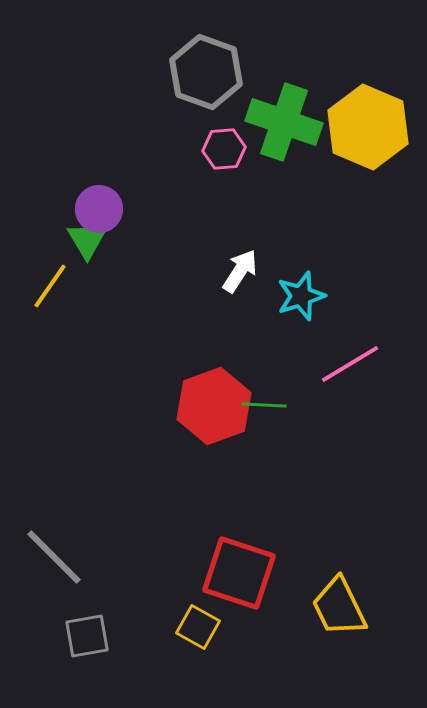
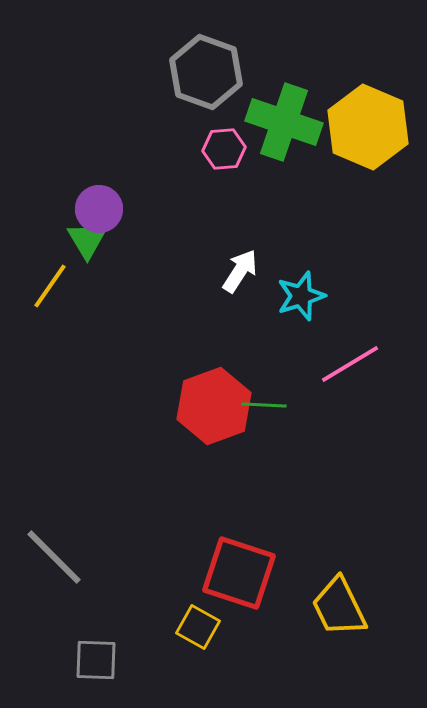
gray square: moved 9 px right, 24 px down; rotated 12 degrees clockwise
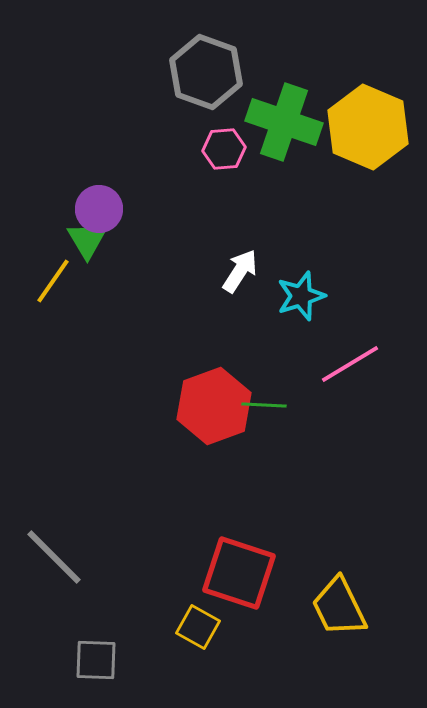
yellow line: moved 3 px right, 5 px up
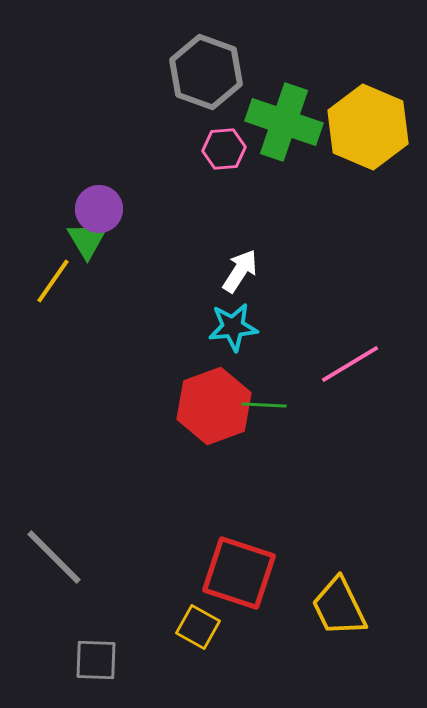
cyan star: moved 68 px left, 31 px down; rotated 12 degrees clockwise
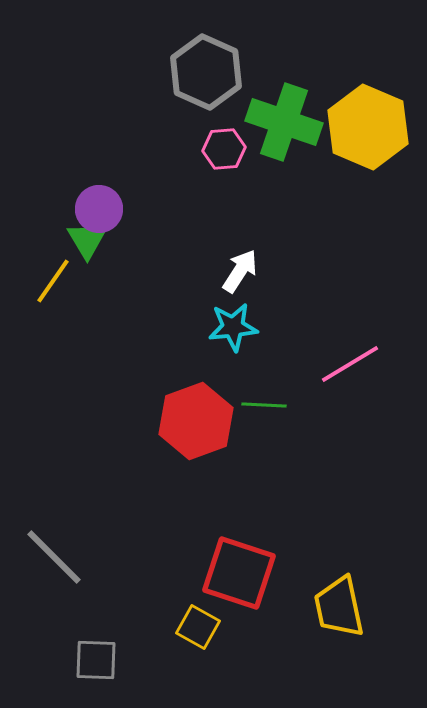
gray hexagon: rotated 4 degrees clockwise
red hexagon: moved 18 px left, 15 px down
yellow trapezoid: rotated 14 degrees clockwise
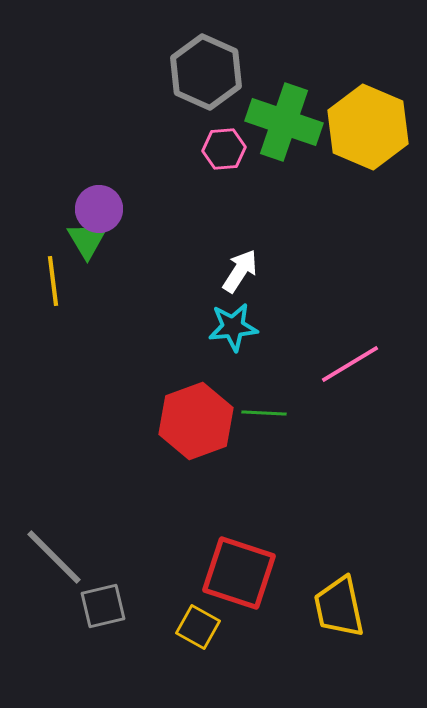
yellow line: rotated 42 degrees counterclockwise
green line: moved 8 px down
gray square: moved 7 px right, 54 px up; rotated 15 degrees counterclockwise
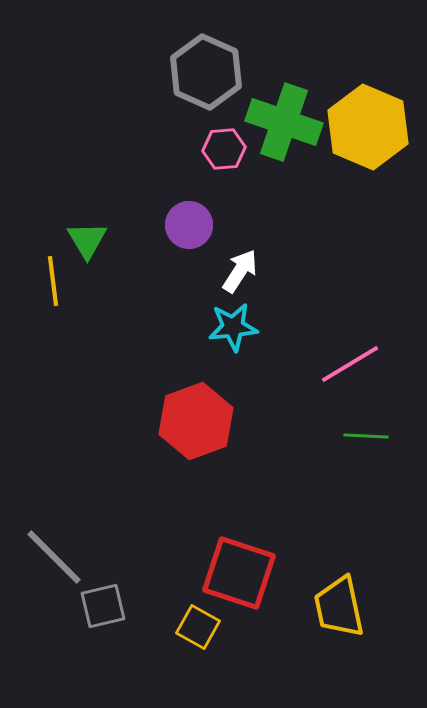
purple circle: moved 90 px right, 16 px down
green line: moved 102 px right, 23 px down
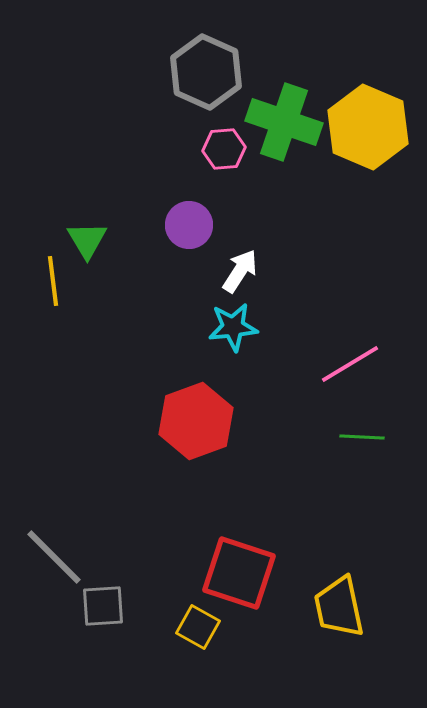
green line: moved 4 px left, 1 px down
gray square: rotated 9 degrees clockwise
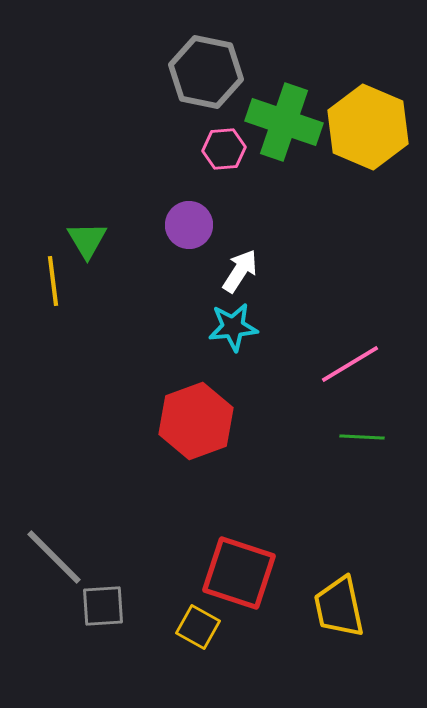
gray hexagon: rotated 12 degrees counterclockwise
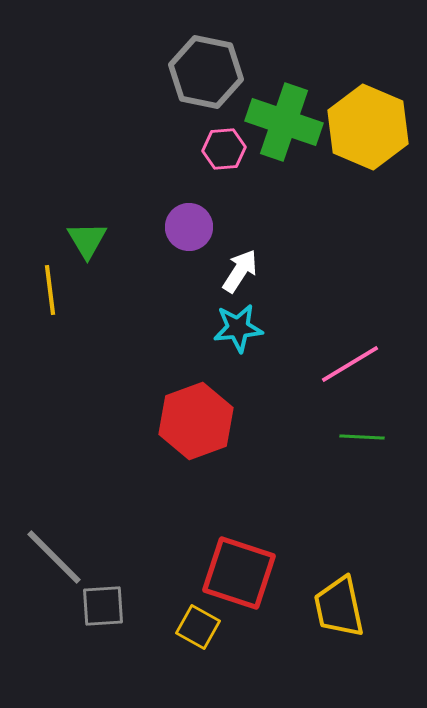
purple circle: moved 2 px down
yellow line: moved 3 px left, 9 px down
cyan star: moved 5 px right, 1 px down
